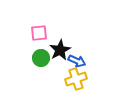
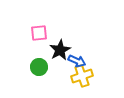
green circle: moved 2 px left, 9 px down
yellow cross: moved 6 px right, 3 px up
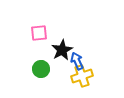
black star: moved 2 px right
blue arrow: rotated 138 degrees counterclockwise
green circle: moved 2 px right, 2 px down
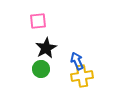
pink square: moved 1 px left, 12 px up
black star: moved 16 px left, 2 px up
yellow cross: rotated 10 degrees clockwise
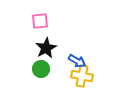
pink square: moved 2 px right
blue arrow: rotated 144 degrees clockwise
yellow cross: rotated 20 degrees clockwise
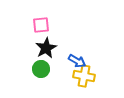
pink square: moved 1 px right, 4 px down
yellow cross: moved 2 px right
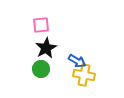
yellow cross: moved 1 px up
